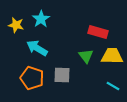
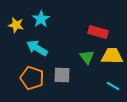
green triangle: moved 1 px right, 1 px down
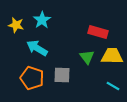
cyan star: moved 1 px right, 1 px down
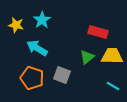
green triangle: rotated 28 degrees clockwise
gray square: rotated 18 degrees clockwise
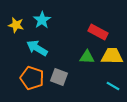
red rectangle: rotated 12 degrees clockwise
green triangle: rotated 42 degrees clockwise
gray square: moved 3 px left, 2 px down
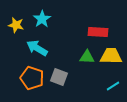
cyan star: moved 1 px up
red rectangle: rotated 24 degrees counterclockwise
yellow trapezoid: moved 1 px left
cyan line: rotated 64 degrees counterclockwise
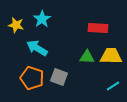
red rectangle: moved 4 px up
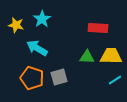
gray square: rotated 36 degrees counterclockwise
cyan line: moved 2 px right, 6 px up
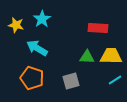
gray square: moved 12 px right, 4 px down
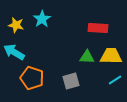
cyan arrow: moved 23 px left, 4 px down
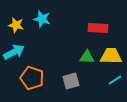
cyan star: rotated 24 degrees counterclockwise
cyan arrow: rotated 120 degrees clockwise
